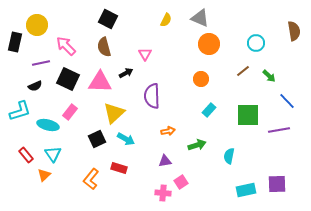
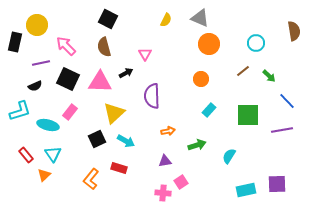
purple line at (279, 130): moved 3 px right
cyan arrow at (126, 139): moved 2 px down
cyan semicircle at (229, 156): rotated 21 degrees clockwise
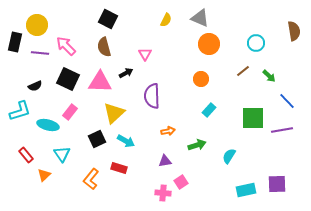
purple line at (41, 63): moved 1 px left, 10 px up; rotated 18 degrees clockwise
green square at (248, 115): moved 5 px right, 3 px down
cyan triangle at (53, 154): moved 9 px right
